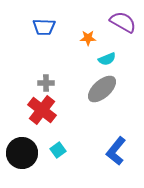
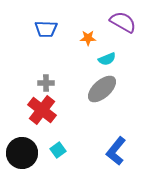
blue trapezoid: moved 2 px right, 2 px down
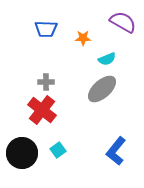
orange star: moved 5 px left
gray cross: moved 1 px up
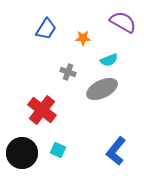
blue trapezoid: rotated 60 degrees counterclockwise
cyan semicircle: moved 2 px right, 1 px down
gray cross: moved 22 px right, 10 px up; rotated 21 degrees clockwise
gray ellipse: rotated 16 degrees clockwise
cyan square: rotated 28 degrees counterclockwise
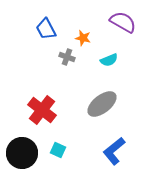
blue trapezoid: rotated 120 degrees clockwise
orange star: rotated 14 degrees clockwise
gray cross: moved 1 px left, 15 px up
gray ellipse: moved 15 px down; rotated 12 degrees counterclockwise
blue L-shape: moved 2 px left; rotated 12 degrees clockwise
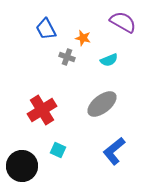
red cross: rotated 20 degrees clockwise
black circle: moved 13 px down
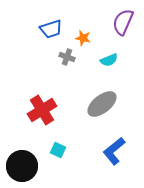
purple semicircle: rotated 96 degrees counterclockwise
blue trapezoid: moved 5 px right; rotated 80 degrees counterclockwise
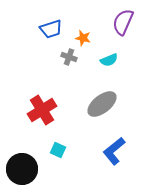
gray cross: moved 2 px right
black circle: moved 3 px down
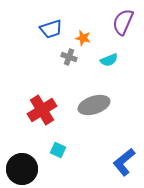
gray ellipse: moved 8 px left, 1 px down; rotated 20 degrees clockwise
blue L-shape: moved 10 px right, 11 px down
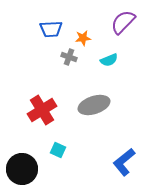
purple semicircle: rotated 20 degrees clockwise
blue trapezoid: rotated 15 degrees clockwise
orange star: rotated 21 degrees counterclockwise
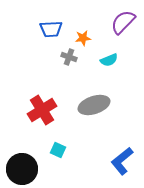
blue L-shape: moved 2 px left, 1 px up
